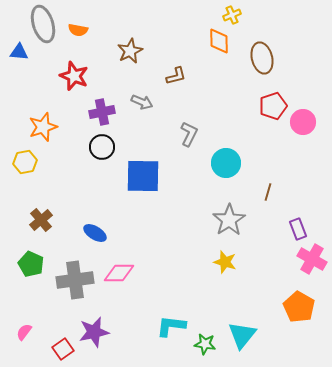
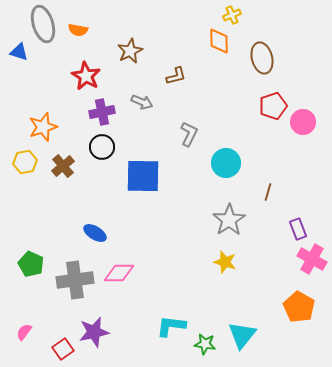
blue triangle: rotated 12 degrees clockwise
red star: moved 12 px right; rotated 8 degrees clockwise
brown cross: moved 22 px right, 54 px up
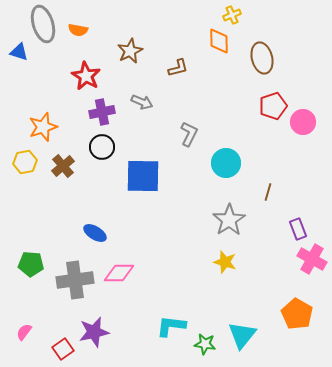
brown L-shape: moved 2 px right, 8 px up
green pentagon: rotated 20 degrees counterclockwise
orange pentagon: moved 2 px left, 7 px down
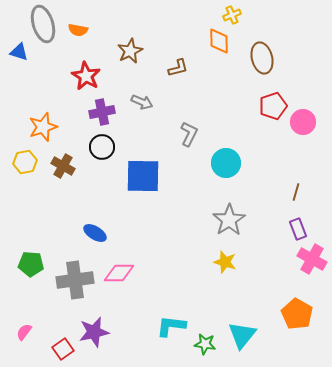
brown cross: rotated 20 degrees counterclockwise
brown line: moved 28 px right
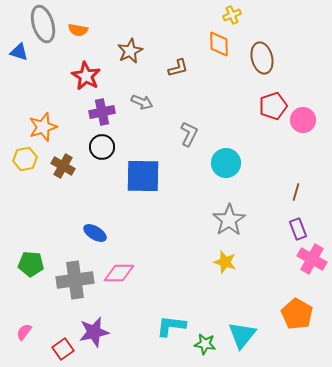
orange diamond: moved 3 px down
pink circle: moved 2 px up
yellow hexagon: moved 3 px up
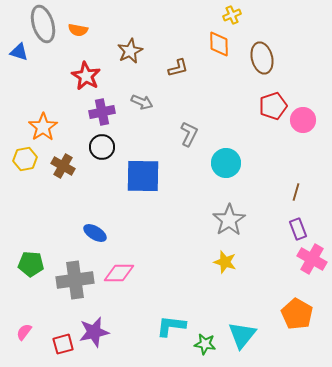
orange star: rotated 16 degrees counterclockwise
red square: moved 5 px up; rotated 20 degrees clockwise
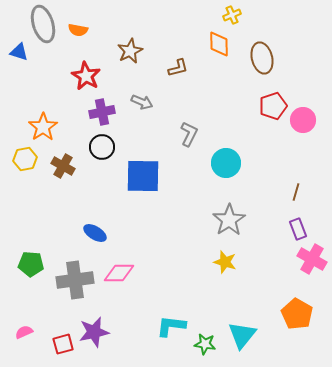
pink semicircle: rotated 30 degrees clockwise
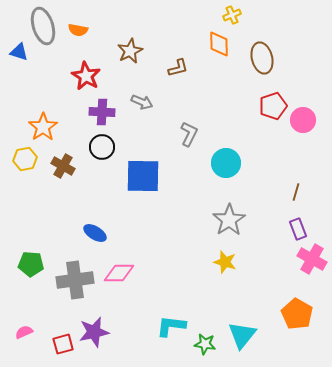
gray ellipse: moved 2 px down
purple cross: rotated 15 degrees clockwise
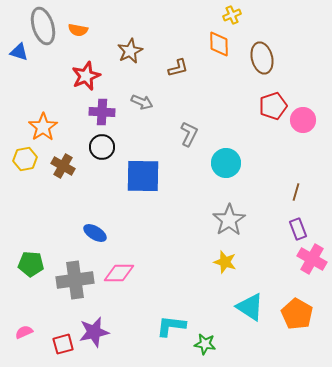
red star: rotated 20 degrees clockwise
cyan triangle: moved 8 px right, 28 px up; rotated 36 degrees counterclockwise
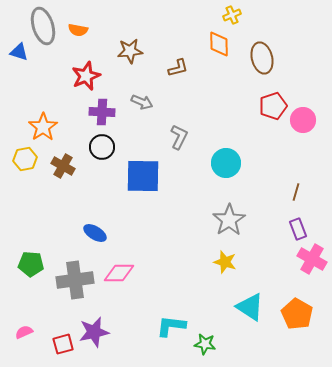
brown star: rotated 20 degrees clockwise
gray L-shape: moved 10 px left, 3 px down
